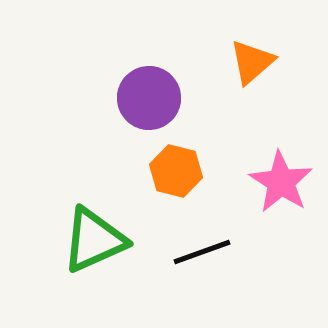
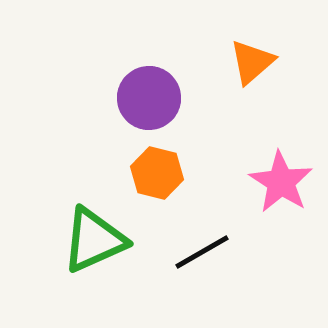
orange hexagon: moved 19 px left, 2 px down
black line: rotated 10 degrees counterclockwise
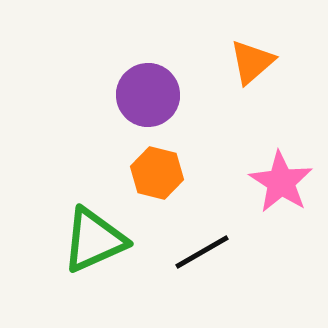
purple circle: moved 1 px left, 3 px up
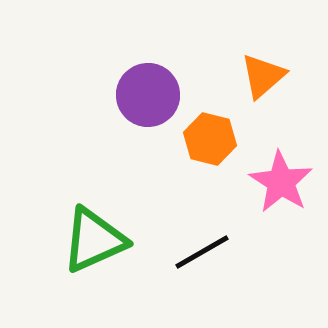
orange triangle: moved 11 px right, 14 px down
orange hexagon: moved 53 px right, 34 px up
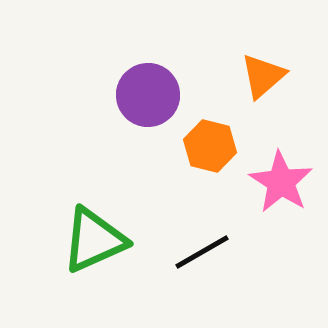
orange hexagon: moved 7 px down
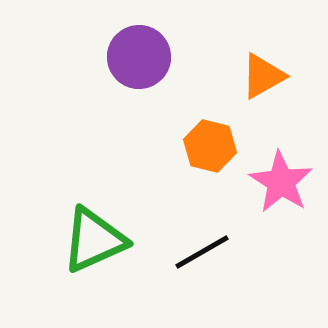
orange triangle: rotated 12 degrees clockwise
purple circle: moved 9 px left, 38 px up
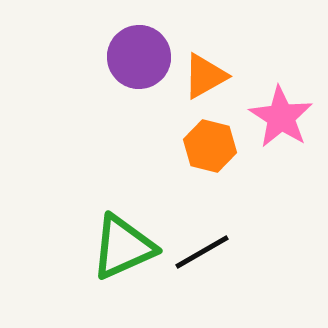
orange triangle: moved 58 px left
pink star: moved 65 px up
green triangle: moved 29 px right, 7 px down
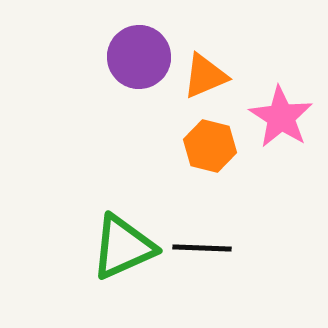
orange triangle: rotated 6 degrees clockwise
black line: moved 4 px up; rotated 32 degrees clockwise
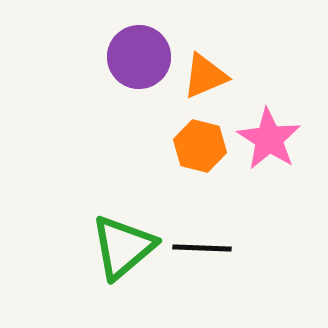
pink star: moved 12 px left, 22 px down
orange hexagon: moved 10 px left
green triangle: rotated 16 degrees counterclockwise
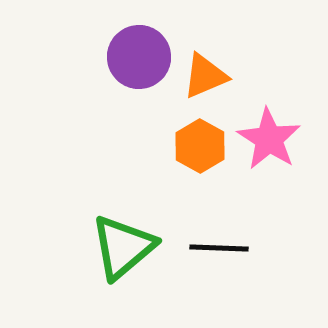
orange hexagon: rotated 15 degrees clockwise
black line: moved 17 px right
